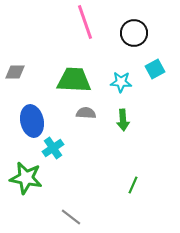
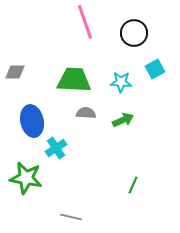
green arrow: rotated 110 degrees counterclockwise
cyan cross: moved 3 px right
gray line: rotated 25 degrees counterclockwise
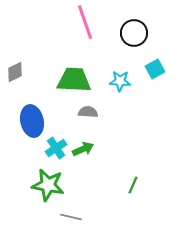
gray diamond: rotated 25 degrees counterclockwise
cyan star: moved 1 px left, 1 px up
gray semicircle: moved 2 px right, 1 px up
green arrow: moved 40 px left, 29 px down
green star: moved 22 px right, 7 px down
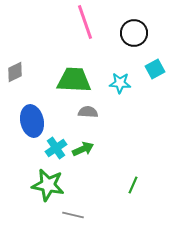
cyan star: moved 2 px down
gray line: moved 2 px right, 2 px up
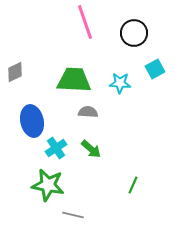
green arrow: moved 8 px right; rotated 65 degrees clockwise
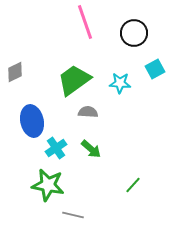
green trapezoid: rotated 39 degrees counterclockwise
green line: rotated 18 degrees clockwise
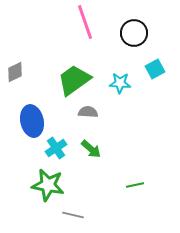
green line: moved 2 px right; rotated 36 degrees clockwise
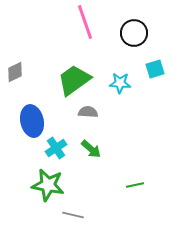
cyan square: rotated 12 degrees clockwise
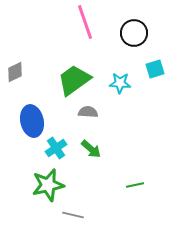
green star: rotated 24 degrees counterclockwise
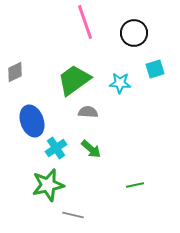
blue ellipse: rotated 8 degrees counterclockwise
